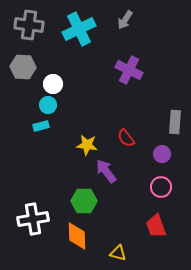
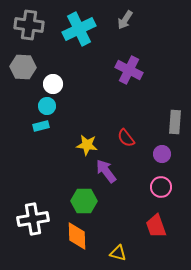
cyan circle: moved 1 px left, 1 px down
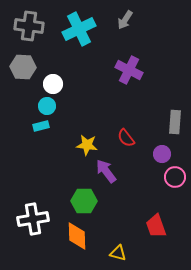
gray cross: moved 1 px down
pink circle: moved 14 px right, 10 px up
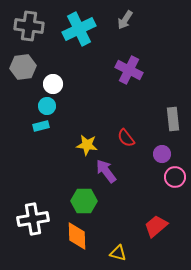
gray hexagon: rotated 10 degrees counterclockwise
gray rectangle: moved 2 px left, 3 px up; rotated 10 degrees counterclockwise
red trapezoid: rotated 70 degrees clockwise
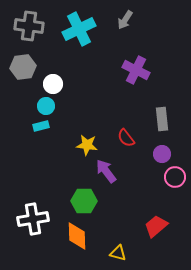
purple cross: moved 7 px right
cyan circle: moved 1 px left
gray rectangle: moved 11 px left
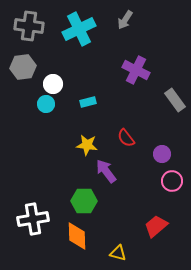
cyan circle: moved 2 px up
gray rectangle: moved 13 px right, 19 px up; rotated 30 degrees counterclockwise
cyan rectangle: moved 47 px right, 24 px up
pink circle: moved 3 px left, 4 px down
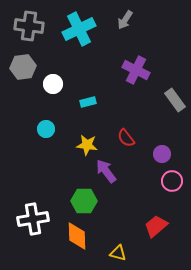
cyan circle: moved 25 px down
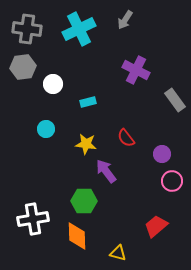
gray cross: moved 2 px left, 3 px down
yellow star: moved 1 px left, 1 px up
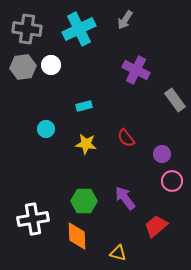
white circle: moved 2 px left, 19 px up
cyan rectangle: moved 4 px left, 4 px down
purple arrow: moved 19 px right, 27 px down
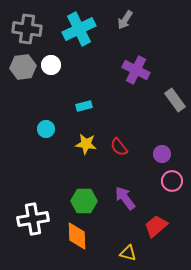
red semicircle: moved 7 px left, 9 px down
yellow triangle: moved 10 px right
